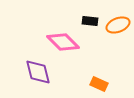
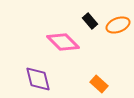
black rectangle: rotated 42 degrees clockwise
purple diamond: moved 7 px down
orange rectangle: rotated 18 degrees clockwise
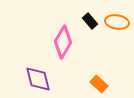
orange ellipse: moved 1 px left, 3 px up; rotated 30 degrees clockwise
pink diamond: rotated 76 degrees clockwise
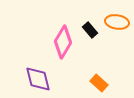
black rectangle: moved 9 px down
orange rectangle: moved 1 px up
